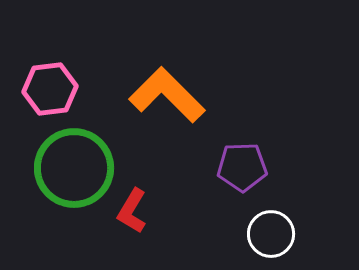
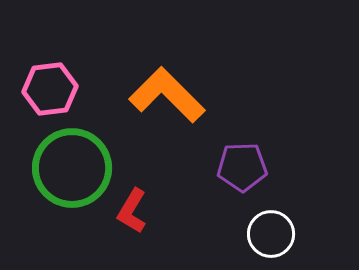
green circle: moved 2 px left
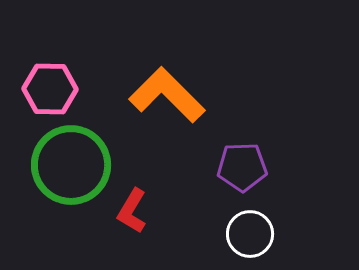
pink hexagon: rotated 8 degrees clockwise
green circle: moved 1 px left, 3 px up
white circle: moved 21 px left
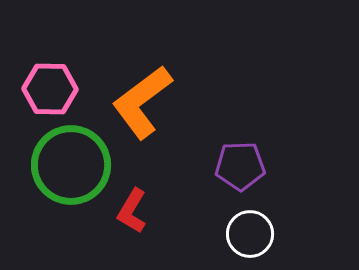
orange L-shape: moved 25 px left, 7 px down; rotated 82 degrees counterclockwise
purple pentagon: moved 2 px left, 1 px up
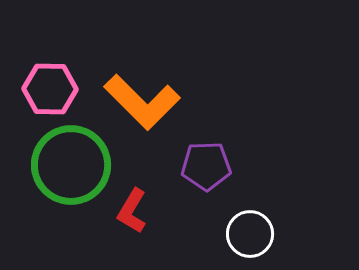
orange L-shape: rotated 98 degrees counterclockwise
purple pentagon: moved 34 px left
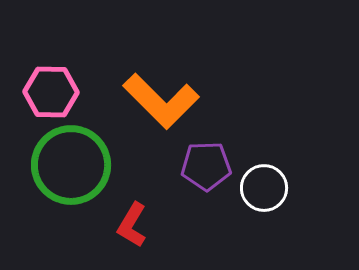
pink hexagon: moved 1 px right, 3 px down
orange L-shape: moved 19 px right, 1 px up
red L-shape: moved 14 px down
white circle: moved 14 px right, 46 px up
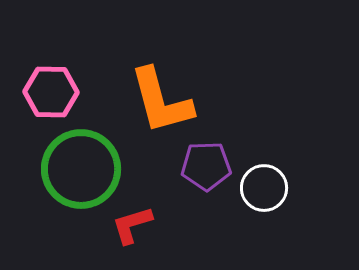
orange L-shape: rotated 30 degrees clockwise
green circle: moved 10 px right, 4 px down
red L-shape: rotated 42 degrees clockwise
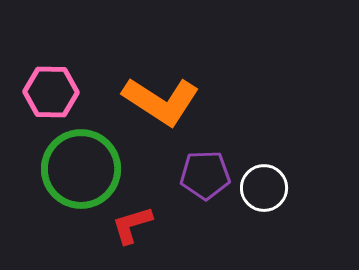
orange L-shape: rotated 42 degrees counterclockwise
purple pentagon: moved 1 px left, 9 px down
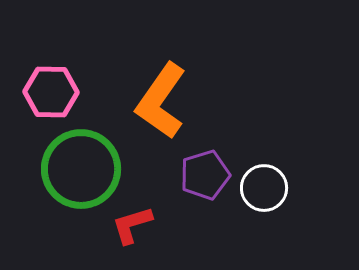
orange L-shape: rotated 92 degrees clockwise
purple pentagon: rotated 15 degrees counterclockwise
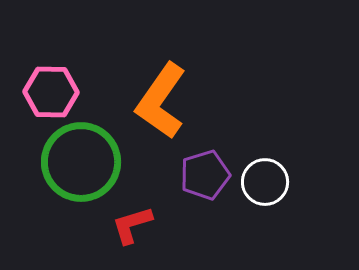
green circle: moved 7 px up
white circle: moved 1 px right, 6 px up
